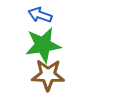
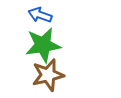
brown star: rotated 16 degrees counterclockwise
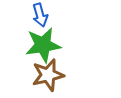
blue arrow: rotated 125 degrees counterclockwise
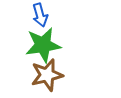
brown star: moved 1 px left
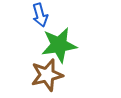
green star: moved 16 px right
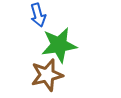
blue arrow: moved 2 px left
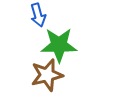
green star: rotated 9 degrees clockwise
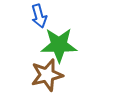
blue arrow: moved 1 px right, 1 px down
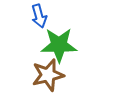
brown star: moved 1 px right
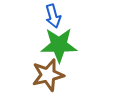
blue arrow: moved 14 px right
